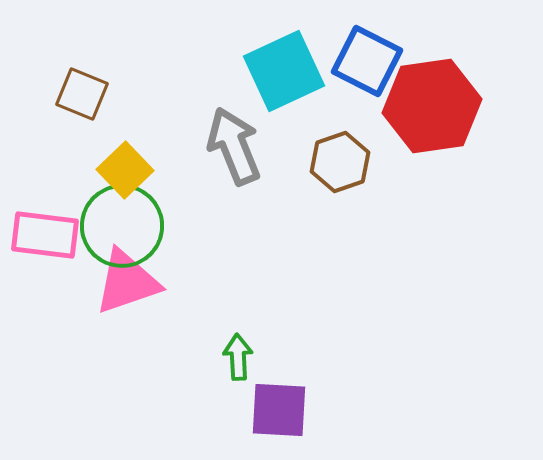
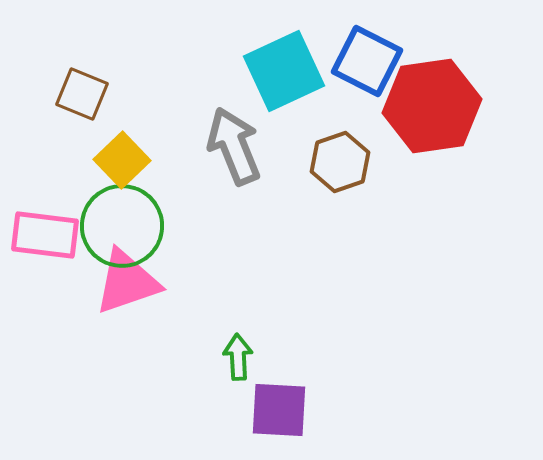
yellow square: moved 3 px left, 10 px up
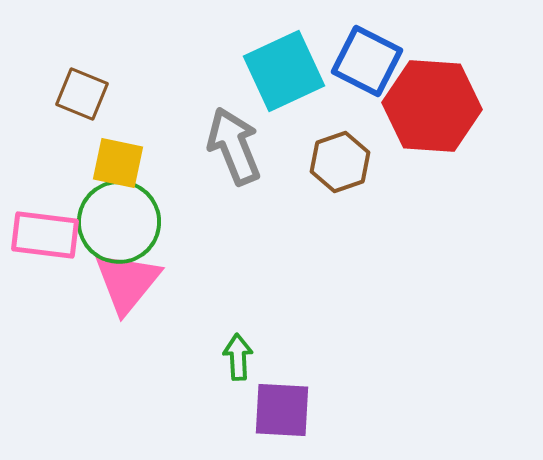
red hexagon: rotated 12 degrees clockwise
yellow square: moved 4 px left, 3 px down; rotated 34 degrees counterclockwise
green circle: moved 3 px left, 4 px up
pink triangle: rotated 32 degrees counterclockwise
purple square: moved 3 px right
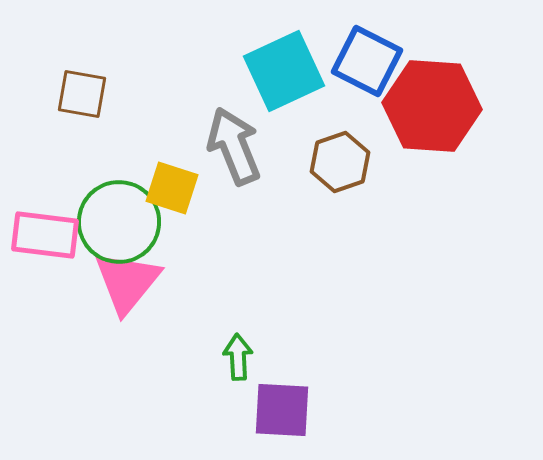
brown square: rotated 12 degrees counterclockwise
yellow square: moved 54 px right, 25 px down; rotated 6 degrees clockwise
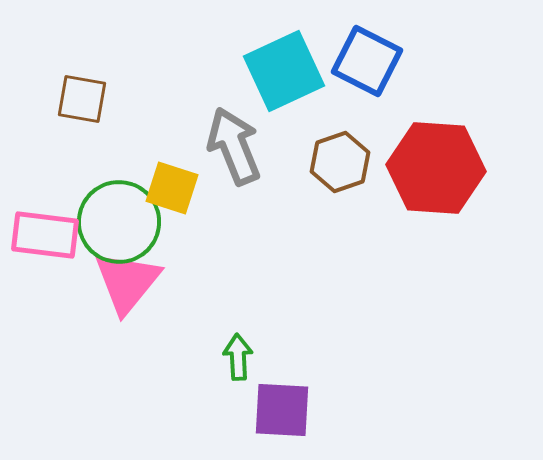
brown square: moved 5 px down
red hexagon: moved 4 px right, 62 px down
